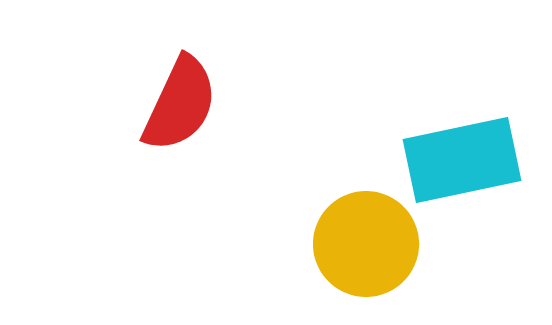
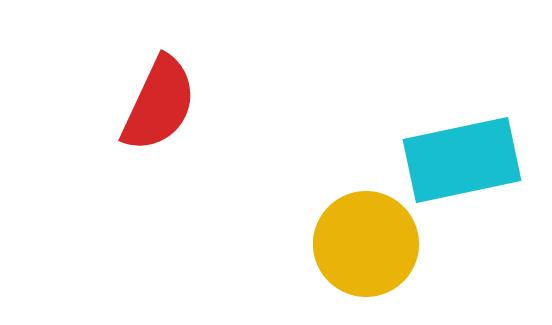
red semicircle: moved 21 px left
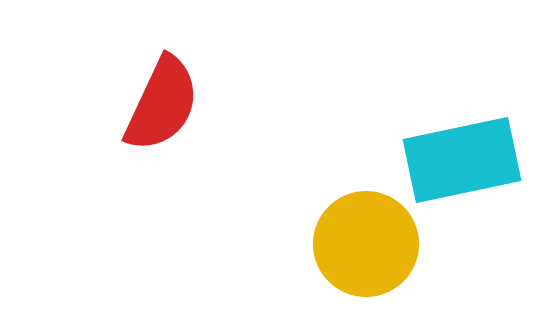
red semicircle: moved 3 px right
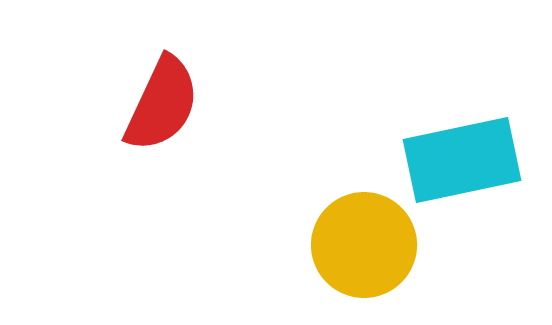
yellow circle: moved 2 px left, 1 px down
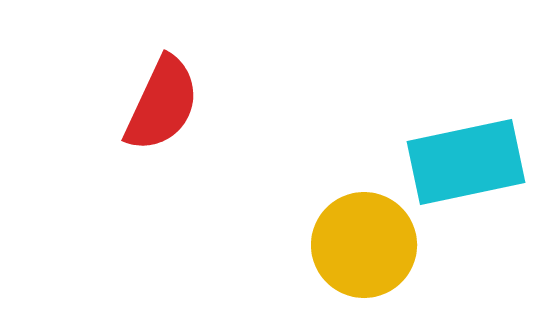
cyan rectangle: moved 4 px right, 2 px down
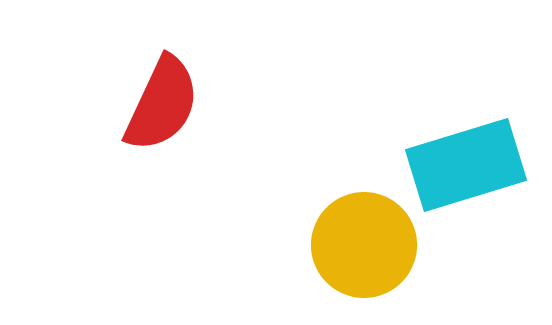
cyan rectangle: moved 3 px down; rotated 5 degrees counterclockwise
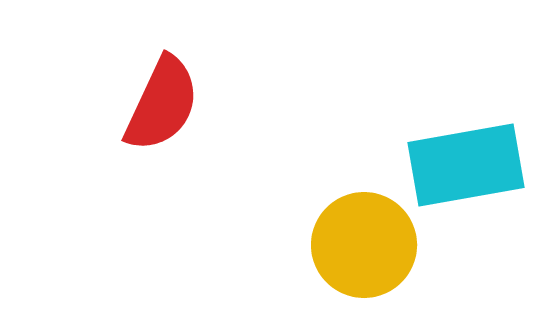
cyan rectangle: rotated 7 degrees clockwise
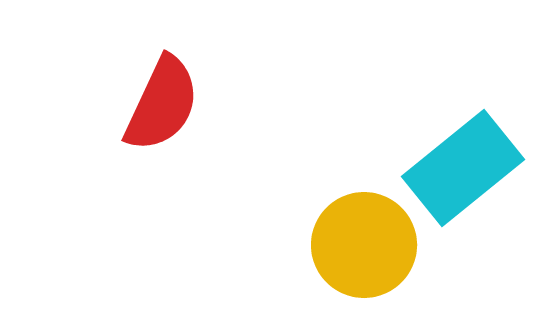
cyan rectangle: moved 3 px left, 3 px down; rotated 29 degrees counterclockwise
